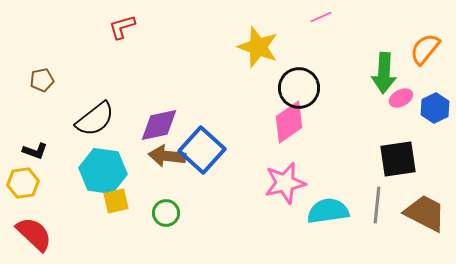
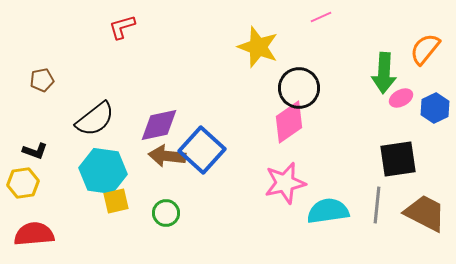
red semicircle: rotated 48 degrees counterclockwise
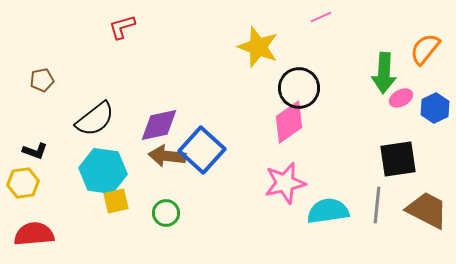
brown trapezoid: moved 2 px right, 3 px up
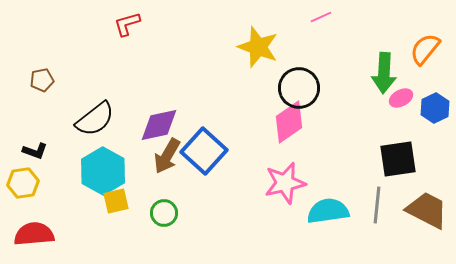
red L-shape: moved 5 px right, 3 px up
blue square: moved 2 px right, 1 px down
brown arrow: rotated 66 degrees counterclockwise
cyan hexagon: rotated 21 degrees clockwise
green circle: moved 2 px left
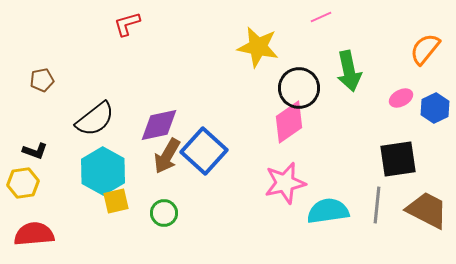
yellow star: rotated 9 degrees counterclockwise
green arrow: moved 35 px left, 2 px up; rotated 15 degrees counterclockwise
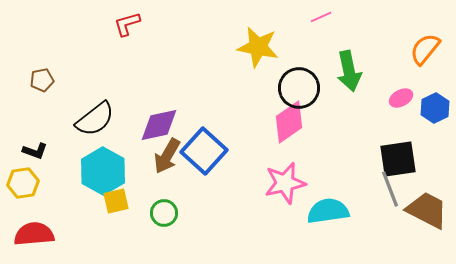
gray line: moved 13 px right, 16 px up; rotated 27 degrees counterclockwise
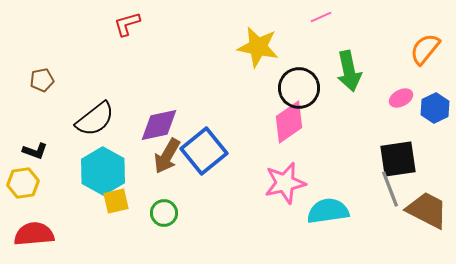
blue square: rotated 9 degrees clockwise
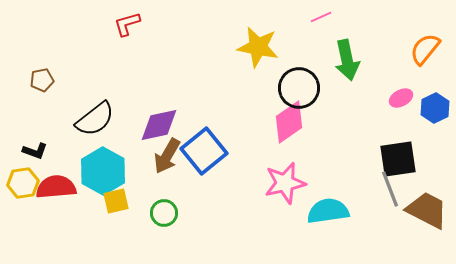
green arrow: moved 2 px left, 11 px up
red semicircle: moved 22 px right, 47 px up
